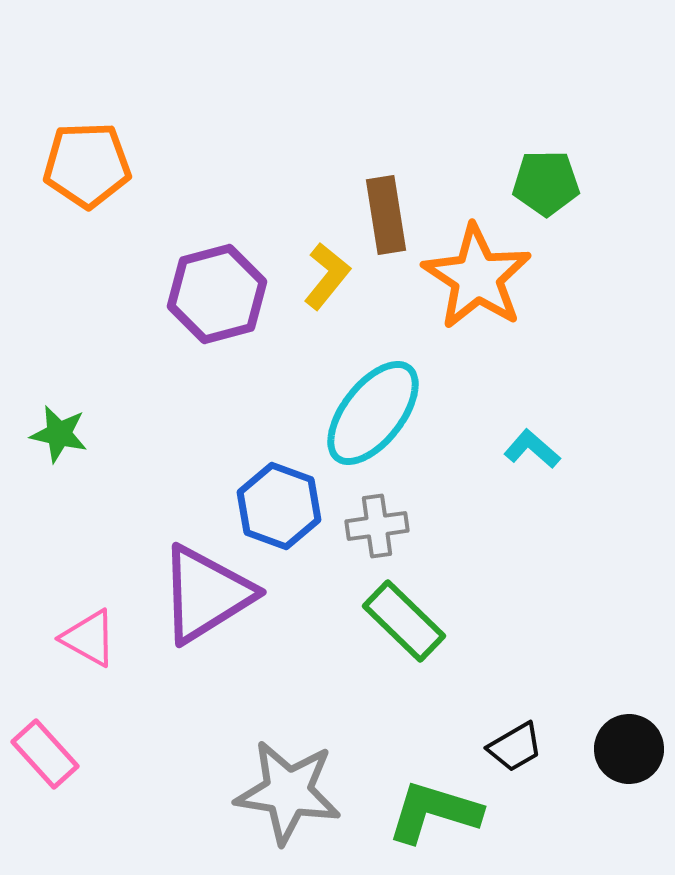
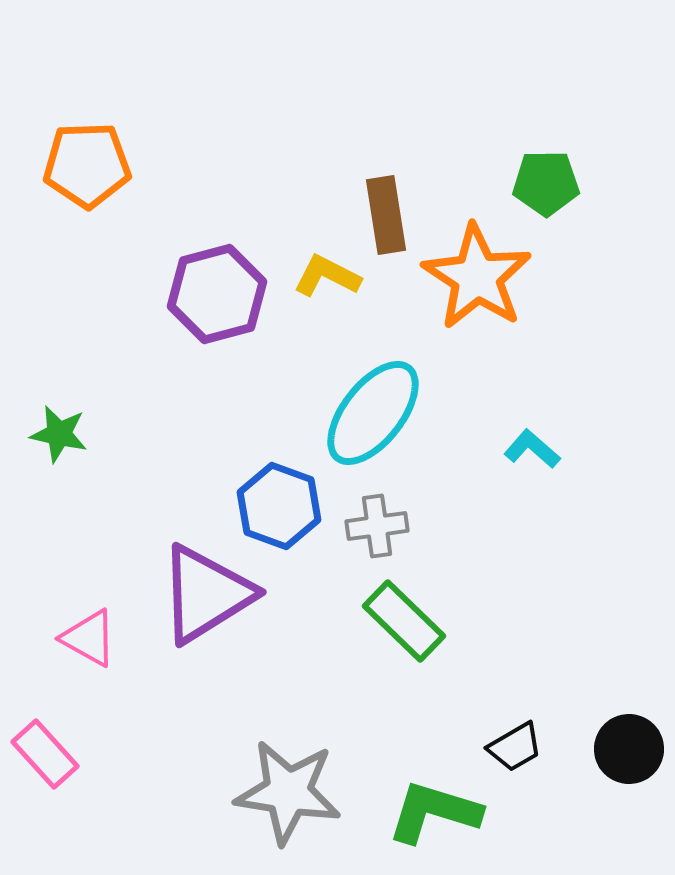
yellow L-shape: rotated 102 degrees counterclockwise
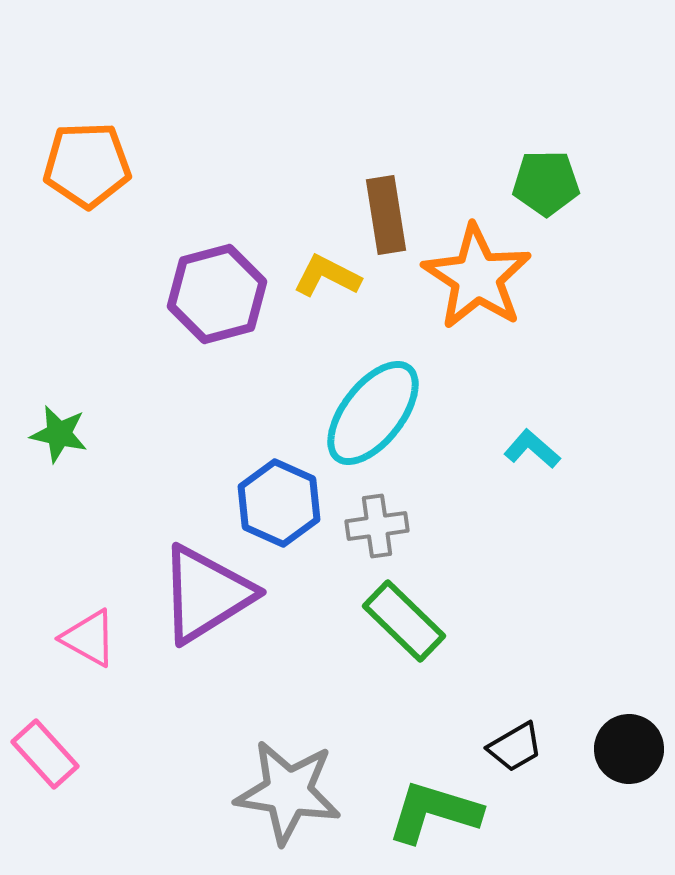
blue hexagon: moved 3 px up; rotated 4 degrees clockwise
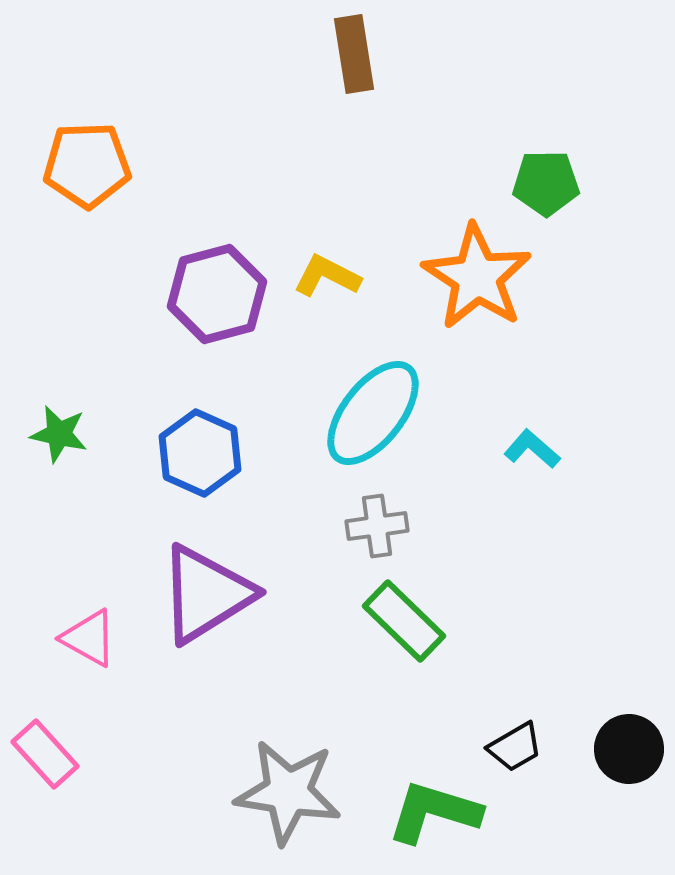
brown rectangle: moved 32 px left, 161 px up
blue hexagon: moved 79 px left, 50 px up
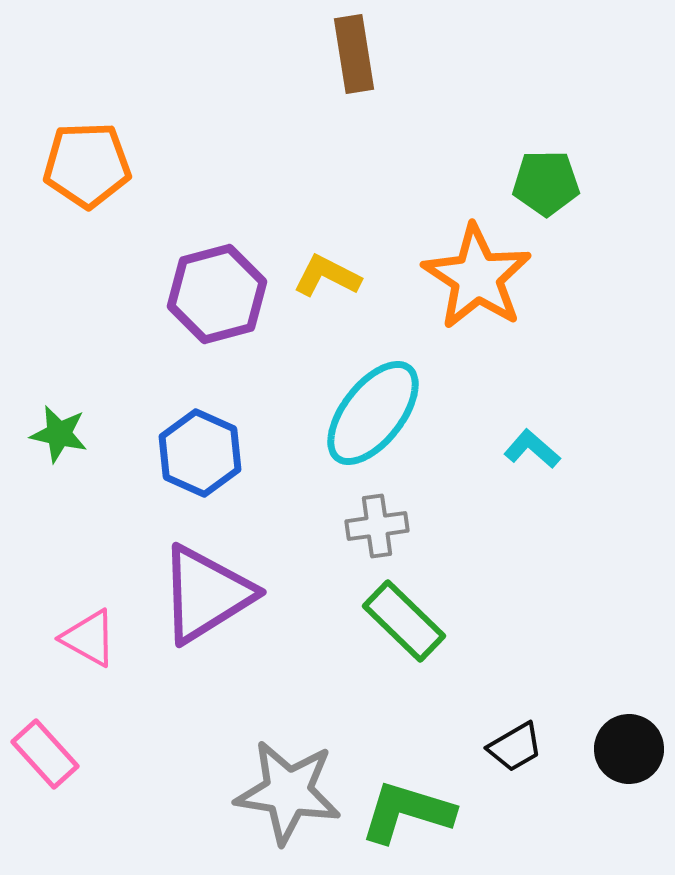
green L-shape: moved 27 px left
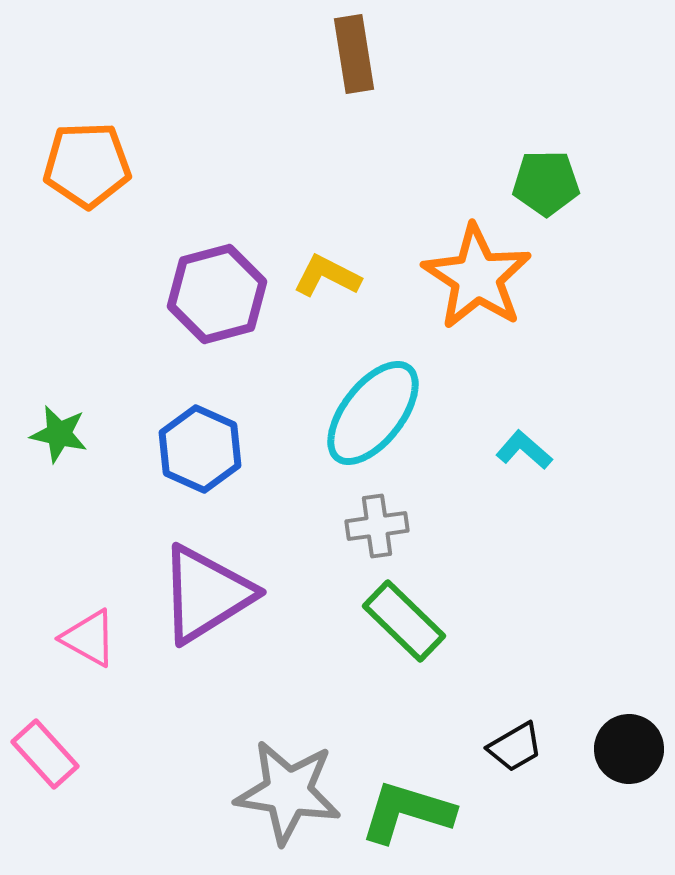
cyan L-shape: moved 8 px left, 1 px down
blue hexagon: moved 4 px up
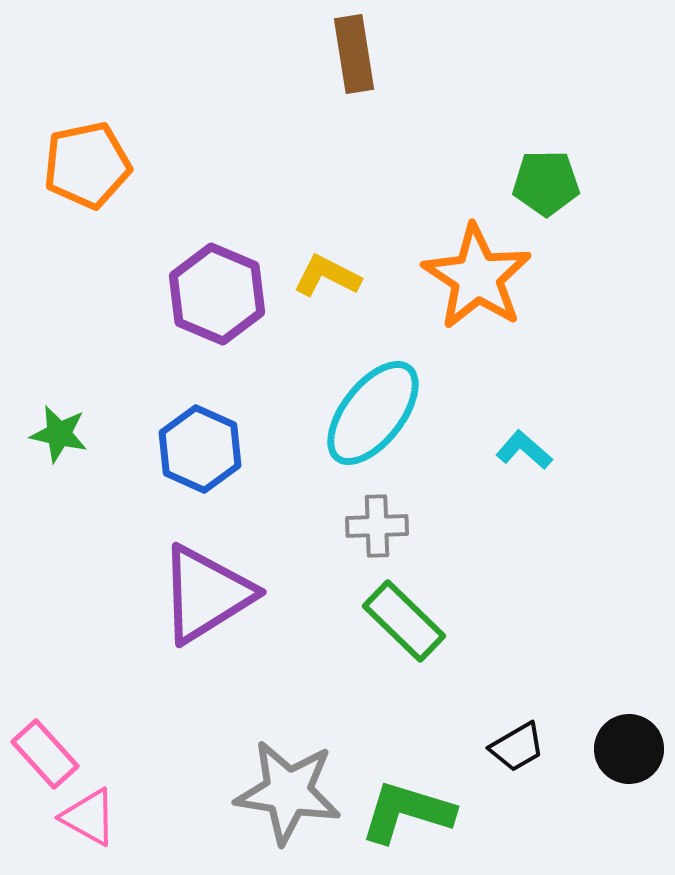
orange pentagon: rotated 10 degrees counterclockwise
purple hexagon: rotated 22 degrees counterclockwise
gray cross: rotated 6 degrees clockwise
pink triangle: moved 179 px down
black trapezoid: moved 2 px right
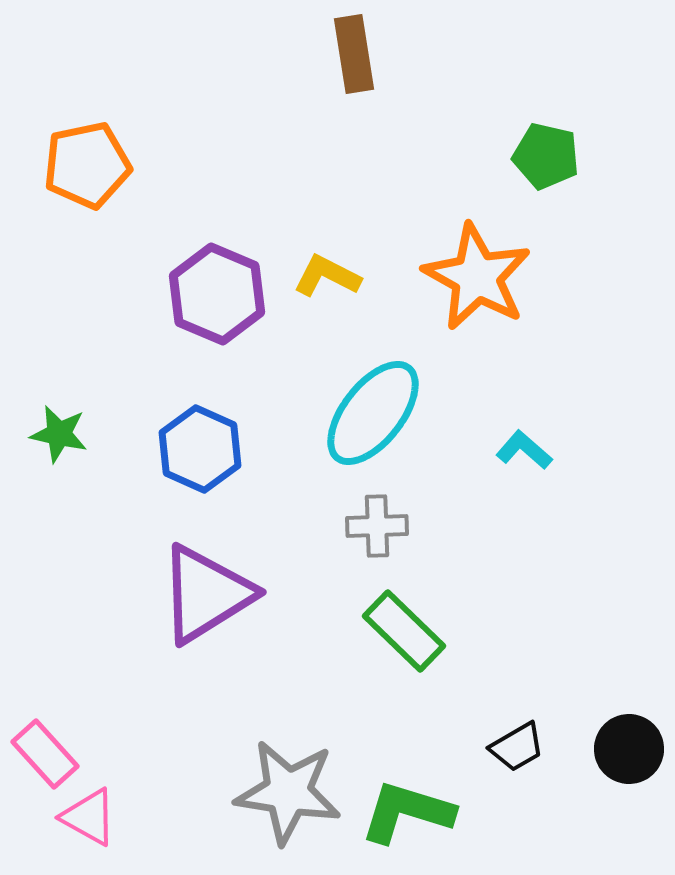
green pentagon: moved 27 px up; rotated 14 degrees clockwise
orange star: rotated 4 degrees counterclockwise
green rectangle: moved 10 px down
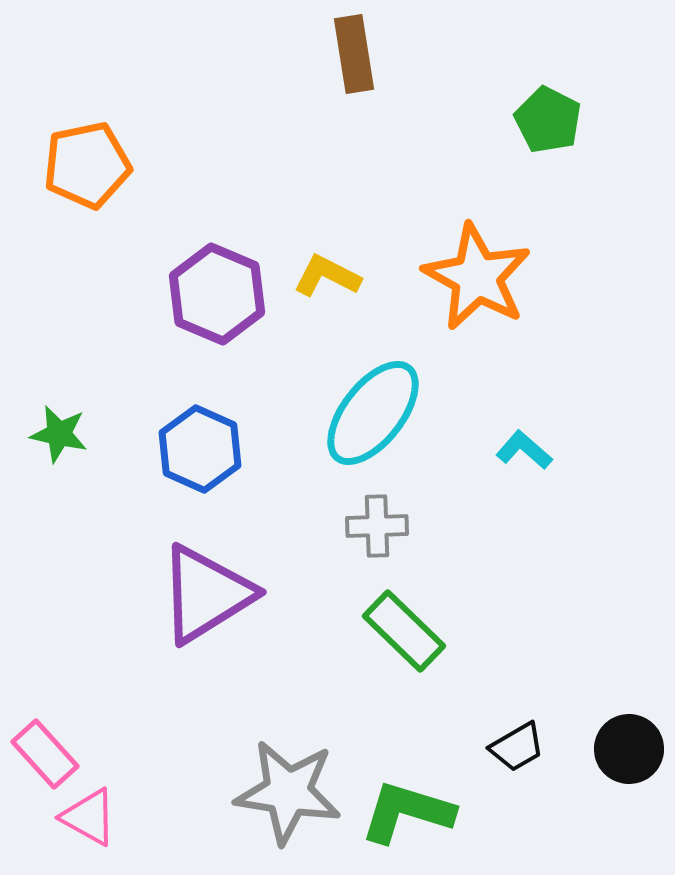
green pentagon: moved 2 px right, 36 px up; rotated 14 degrees clockwise
